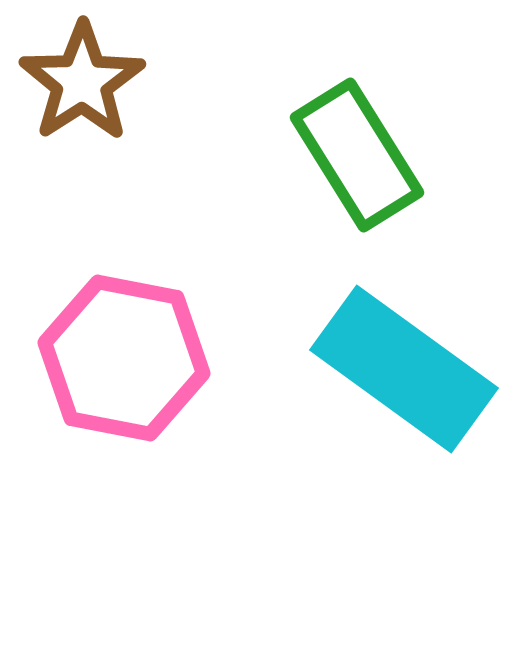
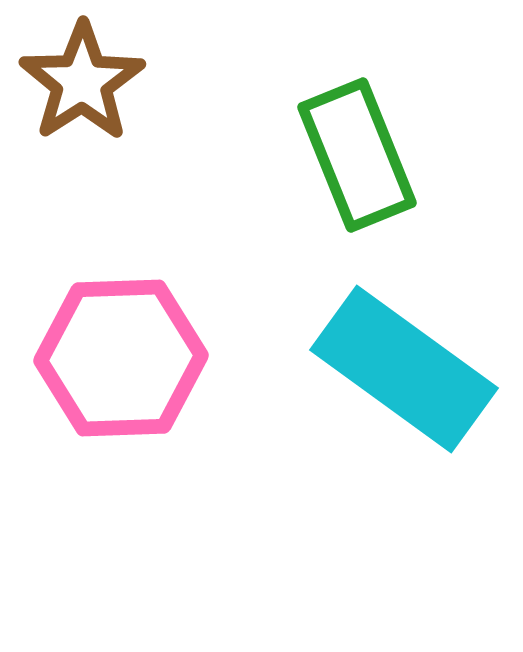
green rectangle: rotated 10 degrees clockwise
pink hexagon: moved 3 px left; rotated 13 degrees counterclockwise
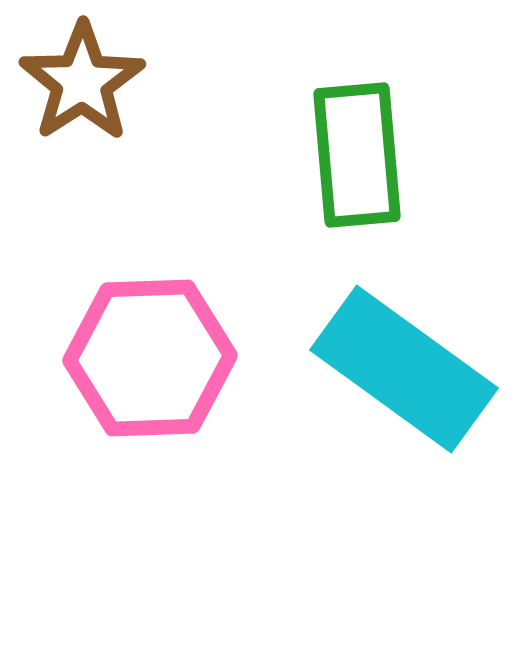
green rectangle: rotated 17 degrees clockwise
pink hexagon: moved 29 px right
